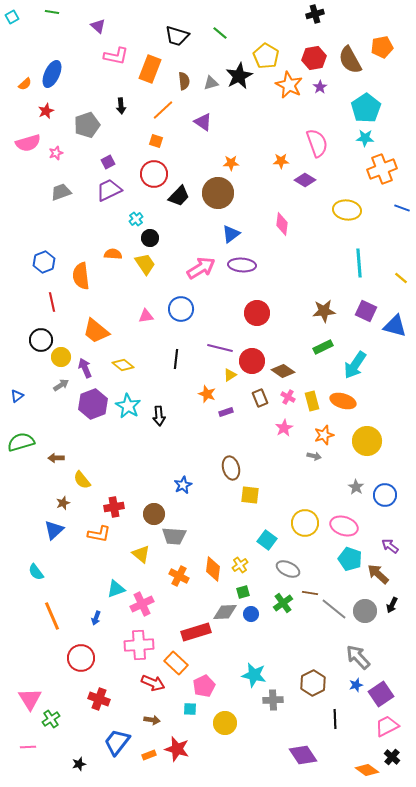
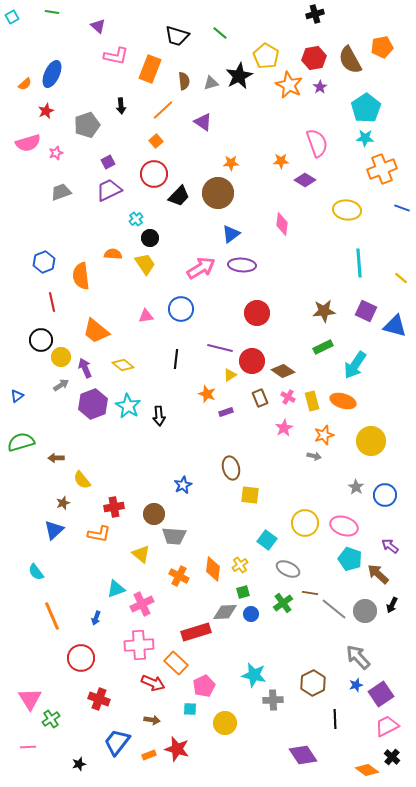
orange square at (156, 141): rotated 32 degrees clockwise
yellow circle at (367, 441): moved 4 px right
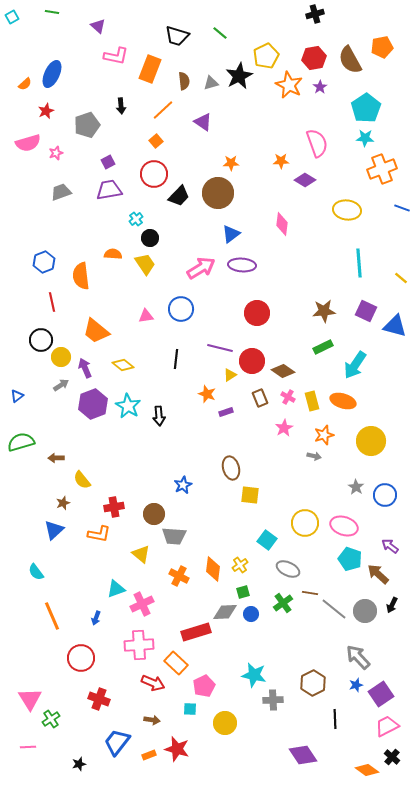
yellow pentagon at (266, 56): rotated 15 degrees clockwise
purple trapezoid at (109, 190): rotated 16 degrees clockwise
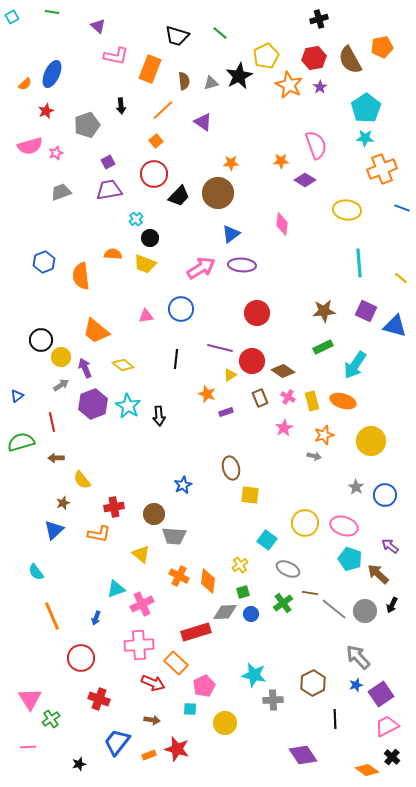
black cross at (315, 14): moved 4 px right, 5 px down
pink semicircle at (28, 143): moved 2 px right, 3 px down
pink semicircle at (317, 143): moved 1 px left, 2 px down
yellow trapezoid at (145, 264): rotated 145 degrees clockwise
red line at (52, 302): moved 120 px down
orange diamond at (213, 569): moved 5 px left, 12 px down
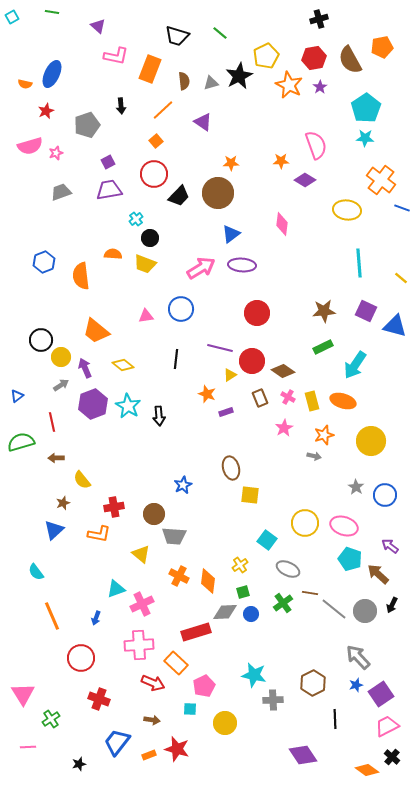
orange semicircle at (25, 84): rotated 56 degrees clockwise
orange cross at (382, 169): moved 1 px left, 11 px down; rotated 32 degrees counterclockwise
pink triangle at (30, 699): moved 7 px left, 5 px up
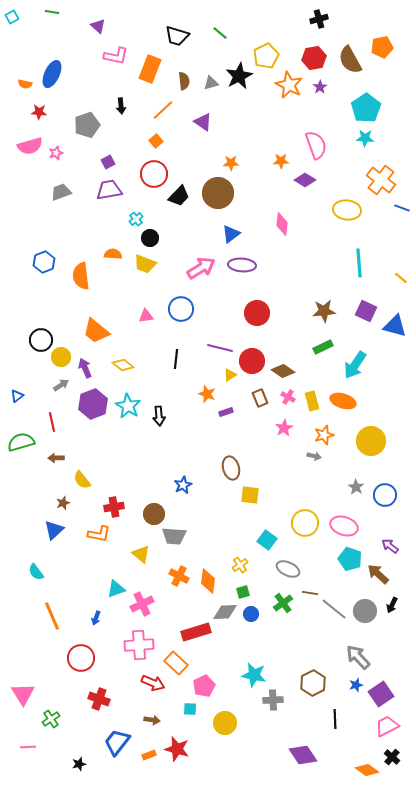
red star at (46, 111): moved 7 px left, 1 px down; rotated 28 degrees clockwise
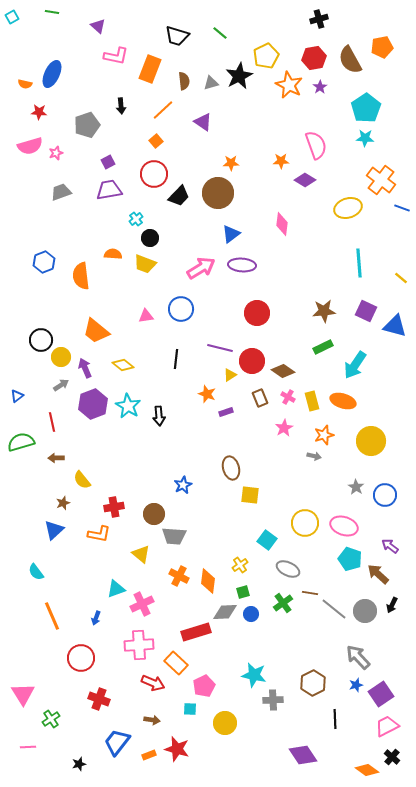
yellow ellipse at (347, 210): moved 1 px right, 2 px up; rotated 24 degrees counterclockwise
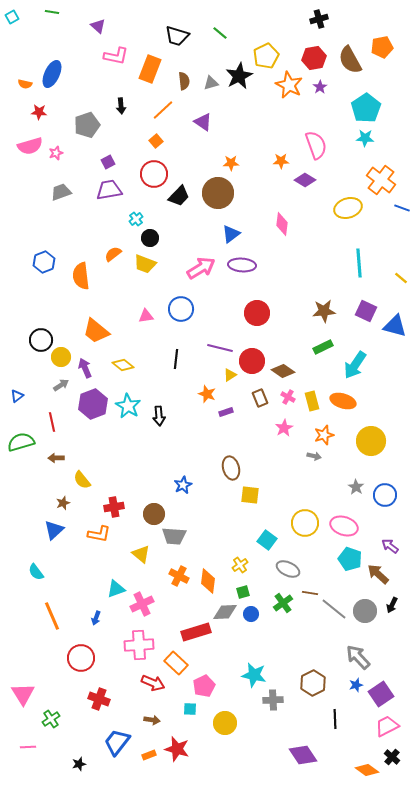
orange semicircle at (113, 254): rotated 42 degrees counterclockwise
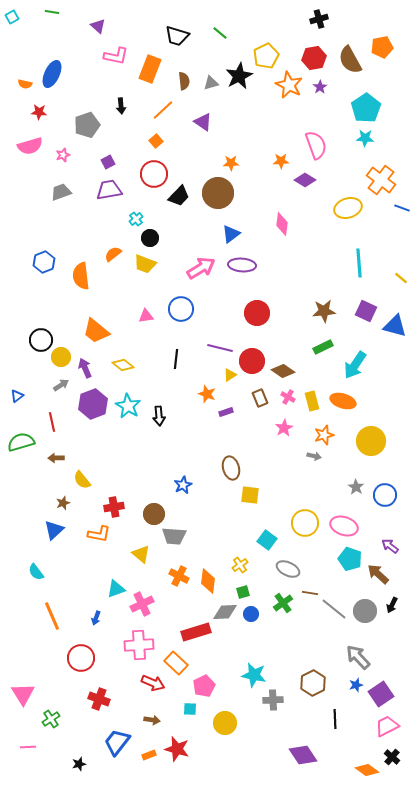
pink star at (56, 153): moved 7 px right, 2 px down
